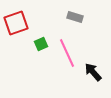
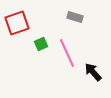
red square: moved 1 px right
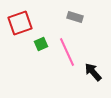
red square: moved 3 px right
pink line: moved 1 px up
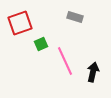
pink line: moved 2 px left, 9 px down
black arrow: rotated 54 degrees clockwise
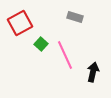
red square: rotated 10 degrees counterclockwise
green square: rotated 24 degrees counterclockwise
pink line: moved 6 px up
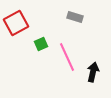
red square: moved 4 px left
green square: rotated 24 degrees clockwise
pink line: moved 2 px right, 2 px down
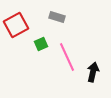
gray rectangle: moved 18 px left
red square: moved 2 px down
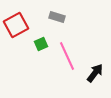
pink line: moved 1 px up
black arrow: moved 2 px right, 1 px down; rotated 24 degrees clockwise
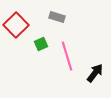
red square: rotated 15 degrees counterclockwise
pink line: rotated 8 degrees clockwise
